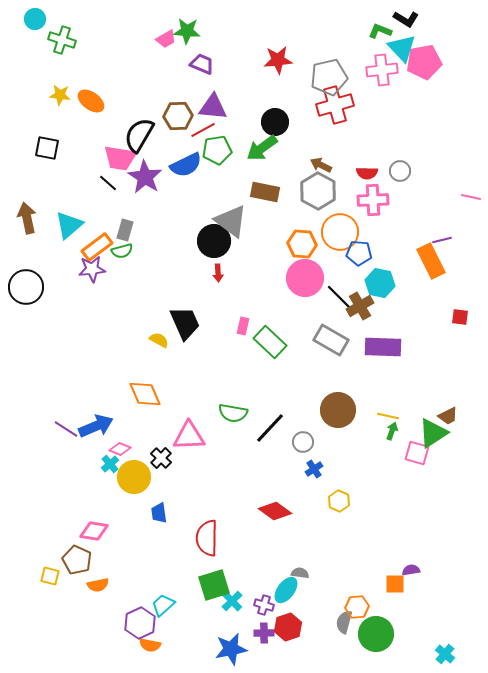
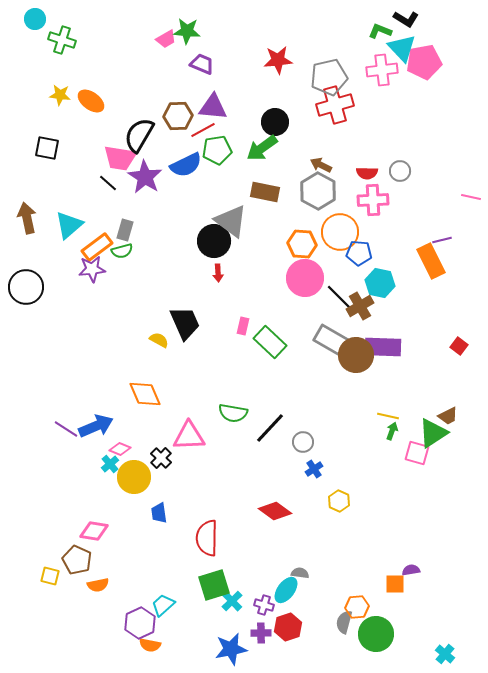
red square at (460, 317): moved 1 px left, 29 px down; rotated 30 degrees clockwise
brown circle at (338, 410): moved 18 px right, 55 px up
purple cross at (264, 633): moved 3 px left
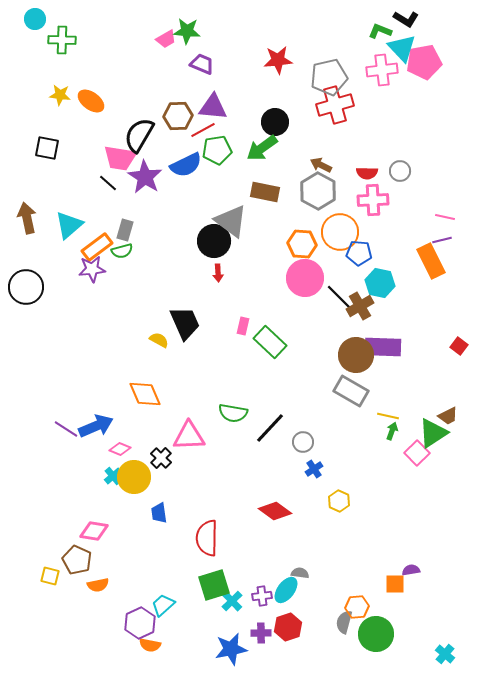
green cross at (62, 40): rotated 16 degrees counterclockwise
pink line at (471, 197): moved 26 px left, 20 px down
gray rectangle at (331, 340): moved 20 px right, 51 px down
pink square at (417, 453): rotated 30 degrees clockwise
cyan cross at (110, 464): moved 3 px right, 12 px down
purple cross at (264, 605): moved 2 px left, 9 px up; rotated 24 degrees counterclockwise
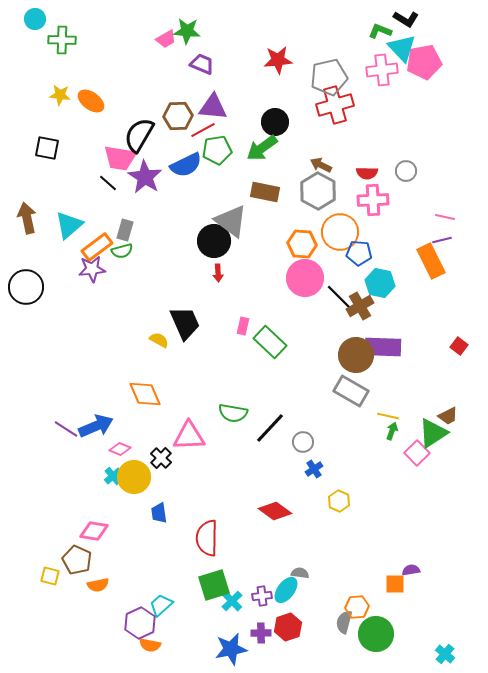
gray circle at (400, 171): moved 6 px right
cyan trapezoid at (163, 605): moved 2 px left
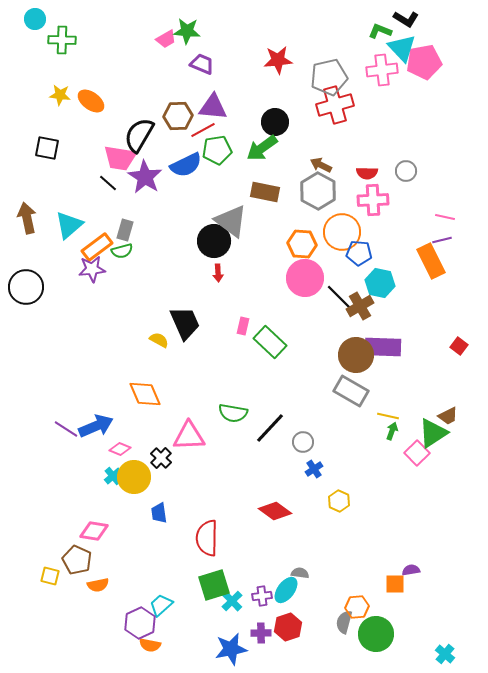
orange circle at (340, 232): moved 2 px right
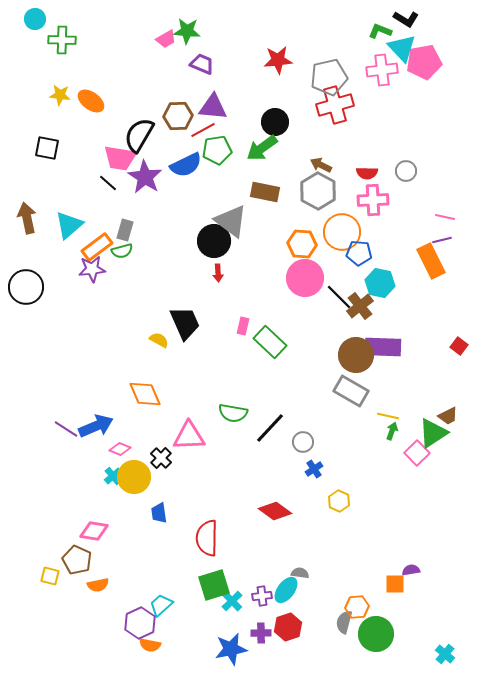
brown cross at (360, 306): rotated 8 degrees counterclockwise
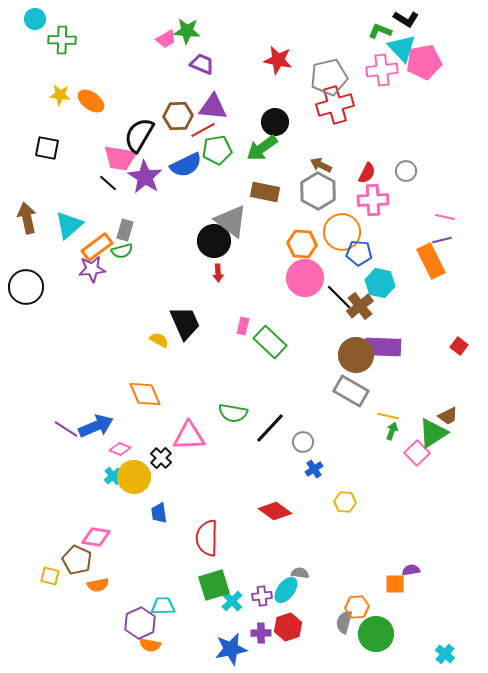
red star at (278, 60): rotated 16 degrees clockwise
red semicircle at (367, 173): rotated 65 degrees counterclockwise
yellow hexagon at (339, 501): moved 6 px right, 1 px down; rotated 20 degrees counterclockwise
pink diamond at (94, 531): moved 2 px right, 6 px down
cyan trapezoid at (161, 605): moved 2 px right, 1 px down; rotated 40 degrees clockwise
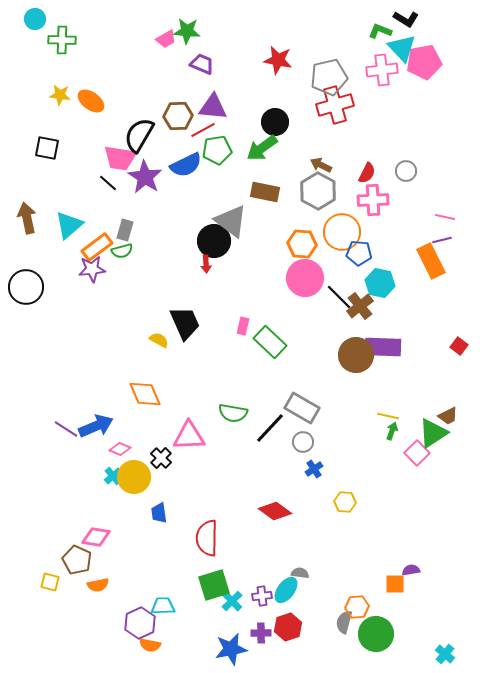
red arrow at (218, 273): moved 12 px left, 9 px up
gray rectangle at (351, 391): moved 49 px left, 17 px down
yellow square at (50, 576): moved 6 px down
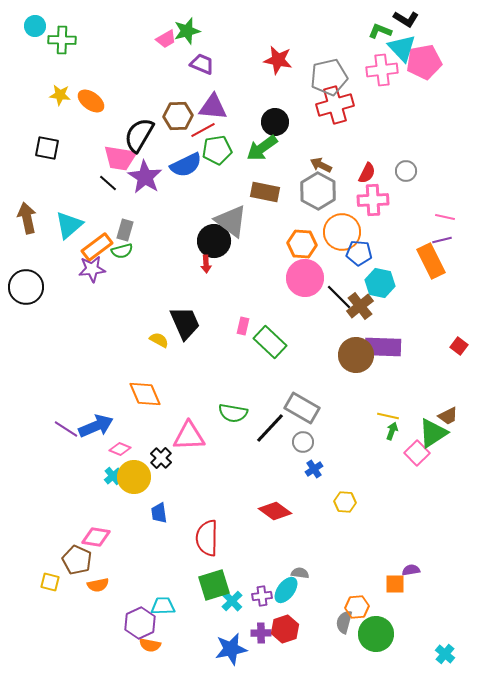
cyan circle at (35, 19): moved 7 px down
green star at (187, 31): rotated 20 degrees counterclockwise
red hexagon at (288, 627): moved 3 px left, 2 px down
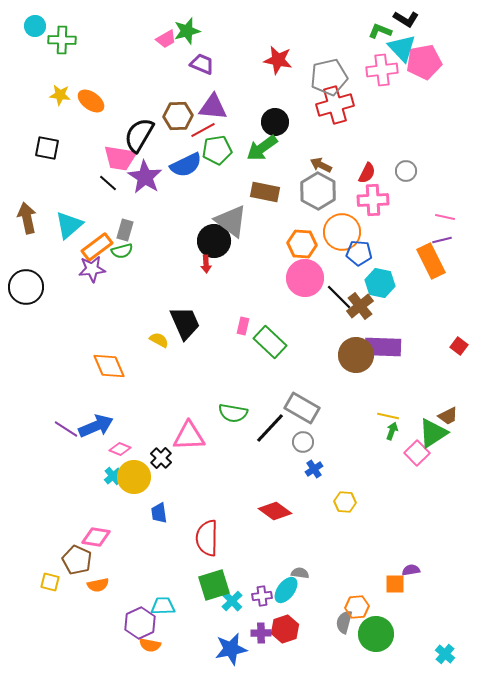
orange diamond at (145, 394): moved 36 px left, 28 px up
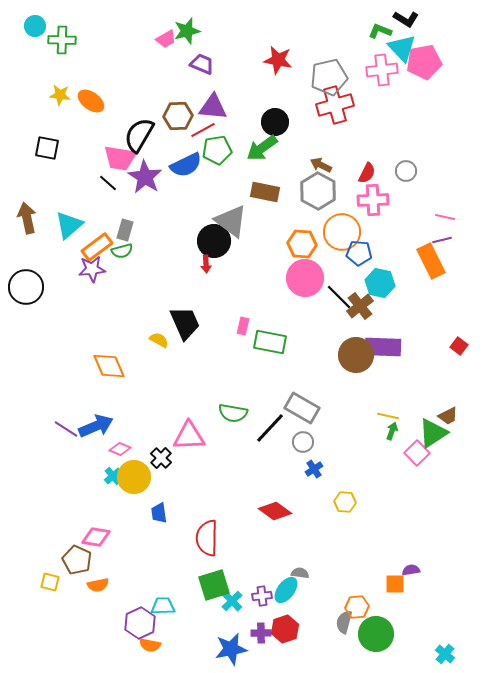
green rectangle at (270, 342): rotated 32 degrees counterclockwise
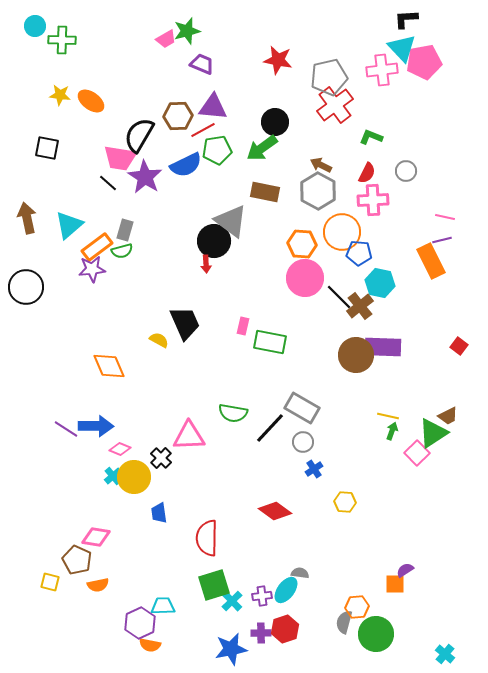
black L-shape at (406, 19): rotated 145 degrees clockwise
green L-shape at (380, 31): moved 9 px left, 106 px down
red cross at (335, 105): rotated 21 degrees counterclockwise
blue arrow at (96, 426): rotated 24 degrees clockwise
purple semicircle at (411, 570): moved 6 px left; rotated 24 degrees counterclockwise
